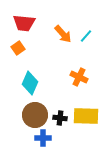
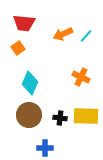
orange arrow: rotated 108 degrees clockwise
orange cross: moved 2 px right
brown circle: moved 6 px left
blue cross: moved 2 px right, 10 px down
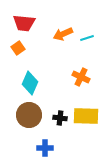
cyan line: moved 1 px right, 2 px down; rotated 32 degrees clockwise
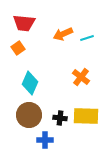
orange cross: rotated 12 degrees clockwise
blue cross: moved 8 px up
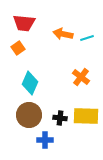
orange arrow: rotated 36 degrees clockwise
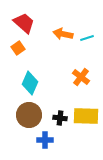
red trapezoid: rotated 145 degrees counterclockwise
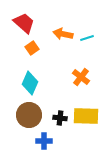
orange square: moved 14 px right
blue cross: moved 1 px left, 1 px down
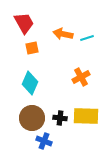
red trapezoid: rotated 20 degrees clockwise
orange square: rotated 24 degrees clockwise
orange cross: rotated 24 degrees clockwise
brown circle: moved 3 px right, 3 px down
blue cross: rotated 21 degrees clockwise
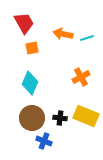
yellow rectangle: rotated 20 degrees clockwise
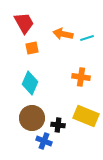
orange cross: rotated 36 degrees clockwise
black cross: moved 2 px left, 7 px down
